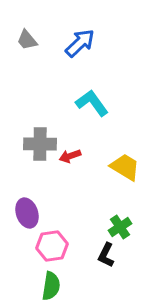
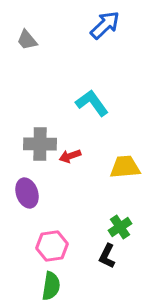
blue arrow: moved 25 px right, 18 px up
yellow trapezoid: rotated 36 degrees counterclockwise
purple ellipse: moved 20 px up
black L-shape: moved 1 px right, 1 px down
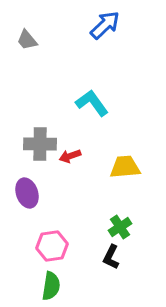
black L-shape: moved 4 px right, 1 px down
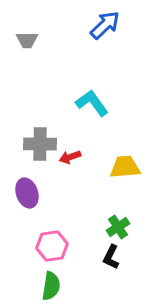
gray trapezoid: rotated 50 degrees counterclockwise
red arrow: moved 1 px down
green cross: moved 2 px left
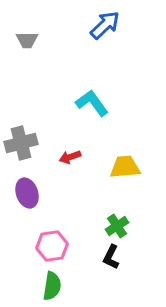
gray cross: moved 19 px left, 1 px up; rotated 16 degrees counterclockwise
green cross: moved 1 px left, 1 px up
green semicircle: moved 1 px right
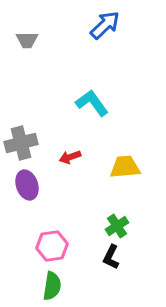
purple ellipse: moved 8 px up
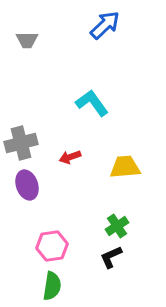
black L-shape: rotated 40 degrees clockwise
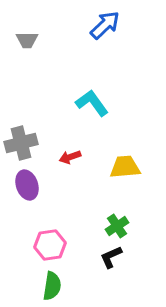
pink hexagon: moved 2 px left, 1 px up
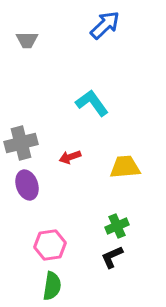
green cross: rotated 10 degrees clockwise
black L-shape: moved 1 px right
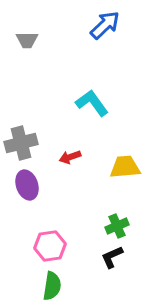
pink hexagon: moved 1 px down
